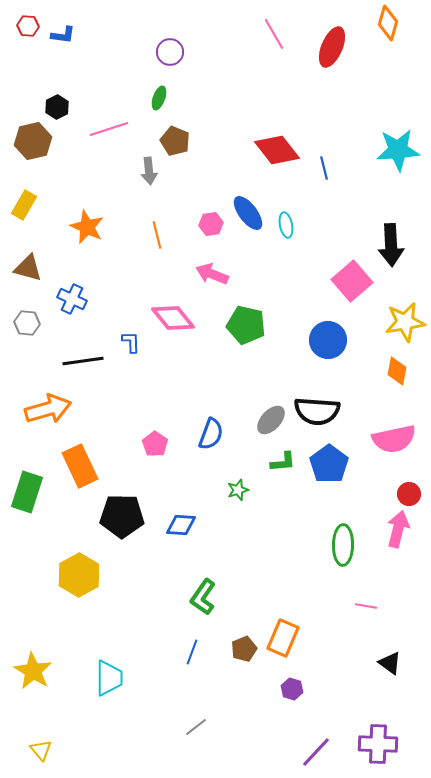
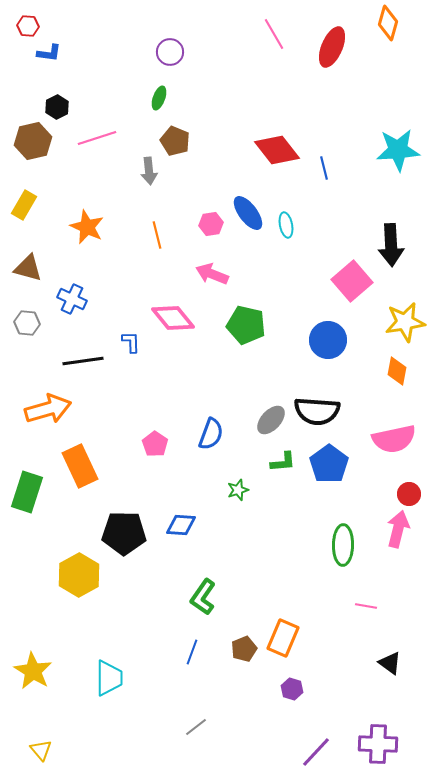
blue L-shape at (63, 35): moved 14 px left, 18 px down
pink line at (109, 129): moved 12 px left, 9 px down
black pentagon at (122, 516): moved 2 px right, 17 px down
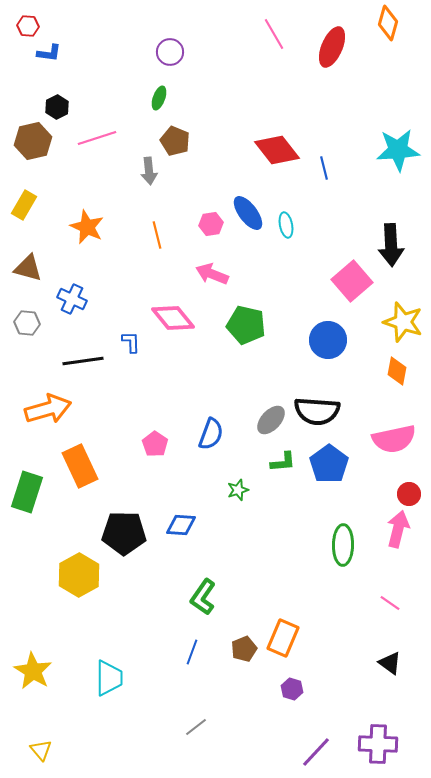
yellow star at (405, 322): moved 2 px left; rotated 27 degrees clockwise
pink line at (366, 606): moved 24 px right, 3 px up; rotated 25 degrees clockwise
